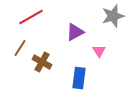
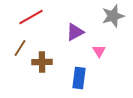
brown cross: rotated 30 degrees counterclockwise
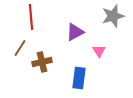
red line: rotated 65 degrees counterclockwise
brown cross: rotated 12 degrees counterclockwise
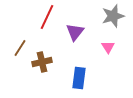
red line: moved 16 px right; rotated 30 degrees clockwise
purple triangle: rotated 24 degrees counterclockwise
pink triangle: moved 9 px right, 4 px up
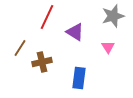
purple triangle: rotated 36 degrees counterclockwise
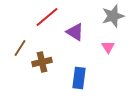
red line: rotated 25 degrees clockwise
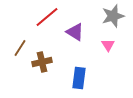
pink triangle: moved 2 px up
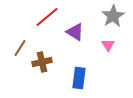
gray star: rotated 15 degrees counterclockwise
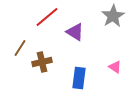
pink triangle: moved 7 px right, 22 px down; rotated 24 degrees counterclockwise
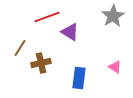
red line: rotated 20 degrees clockwise
purple triangle: moved 5 px left
brown cross: moved 1 px left, 1 px down
